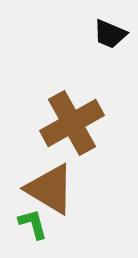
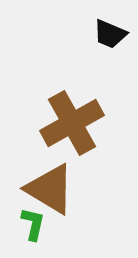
green L-shape: rotated 28 degrees clockwise
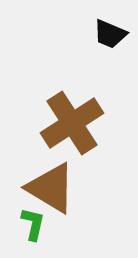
brown cross: rotated 4 degrees counterclockwise
brown triangle: moved 1 px right, 1 px up
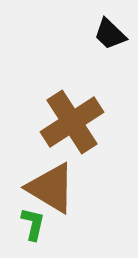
black trapezoid: rotated 21 degrees clockwise
brown cross: moved 1 px up
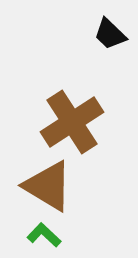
brown triangle: moved 3 px left, 2 px up
green L-shape: moved 11 px right, 11 px down; rotated 60 degrees counterclockwise
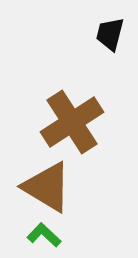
black trapezoid: rotated 60 degrees clockwise
brown triangle: moved 1 px left, 1 px down
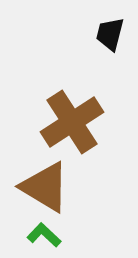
brown triangle: moved 2 px left
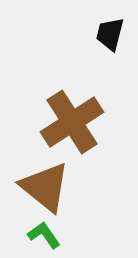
brown triangle: rotated 8 degrees clockwise
green L-shape: rotated 12 degrees clockwise
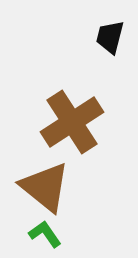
black trapezoid: moved 3 px down
green L-shape: moved 1 px right, 1 px up
